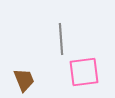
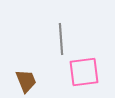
brown trapezoid: moved 2 px right, 1 px down
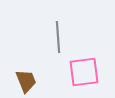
gray line: moved 3 px left, 2 px up
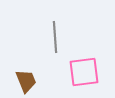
gray line: moved 3 px left
